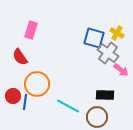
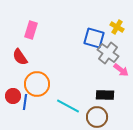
yellow cross: moved 6 px up
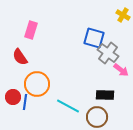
yellow cross: moved 6 px right, 12 px up
red circle: moved 1 px down
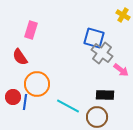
gray cross: moved 6 px left
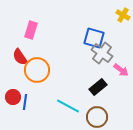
orange circle: moved 14 px up
black rectangle: moved 7 px left, 8 px up; rotated 42 degrees counterclockwise
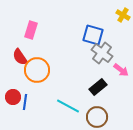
blue square: moved 1 px left, 3 px up
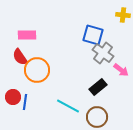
yellow cross: rotated 24 degrees counterclockwise
pink rectangle: moved 4 px left, 5 px down; rotated 72 degrees clockwise
gray cross: moved 1 px right
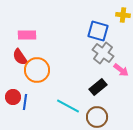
blue square: moved 5 px right, 4 px up
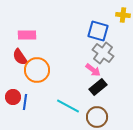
pink arrow: moved 28 px left
